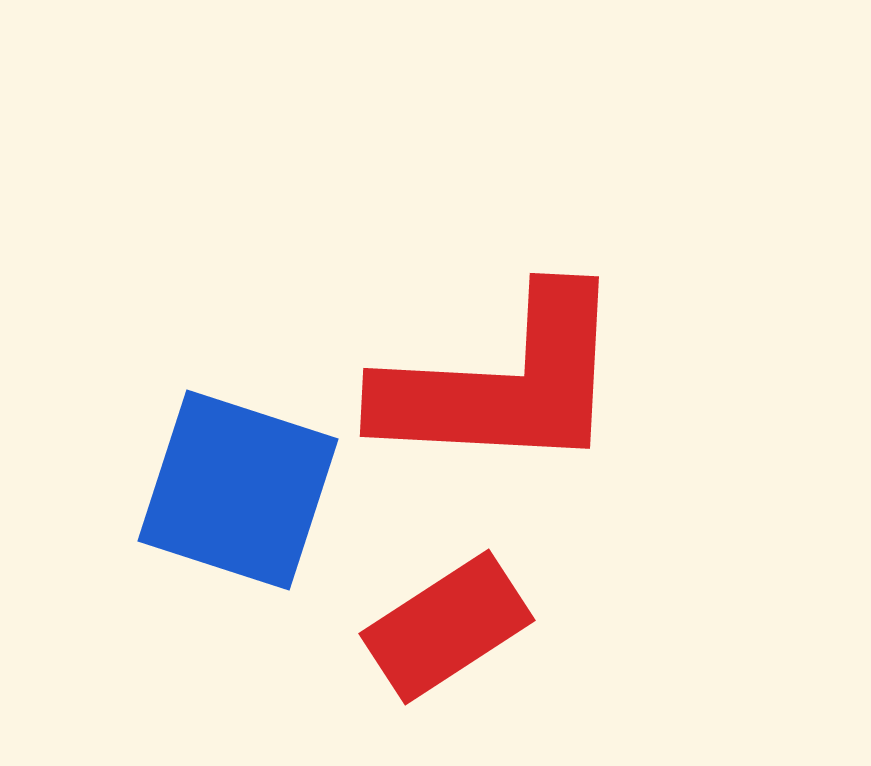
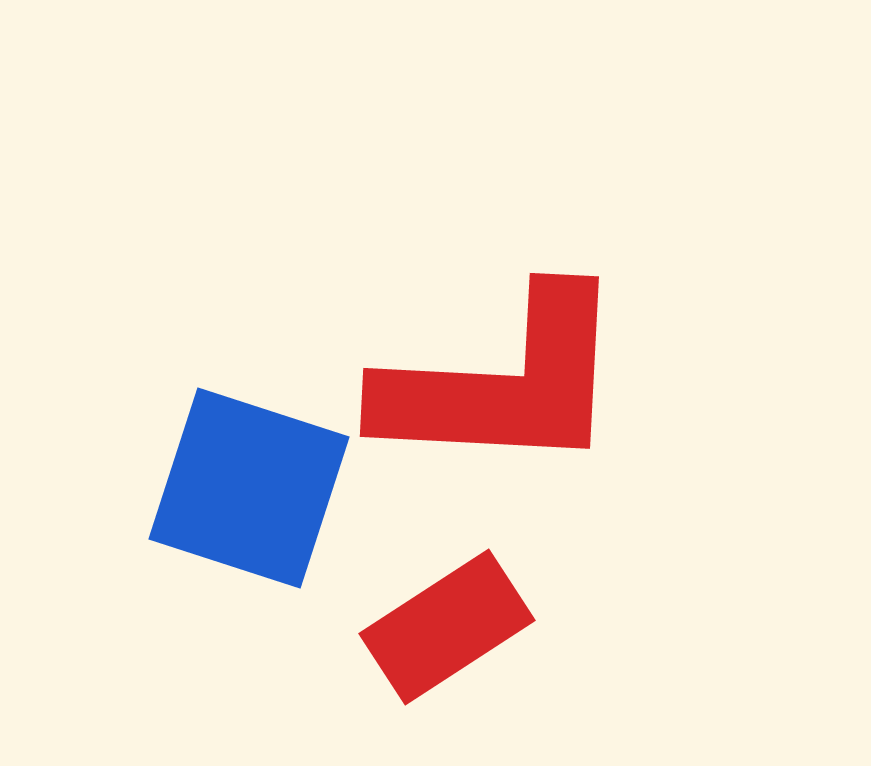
blue square: moved 11 px right, 2 px up
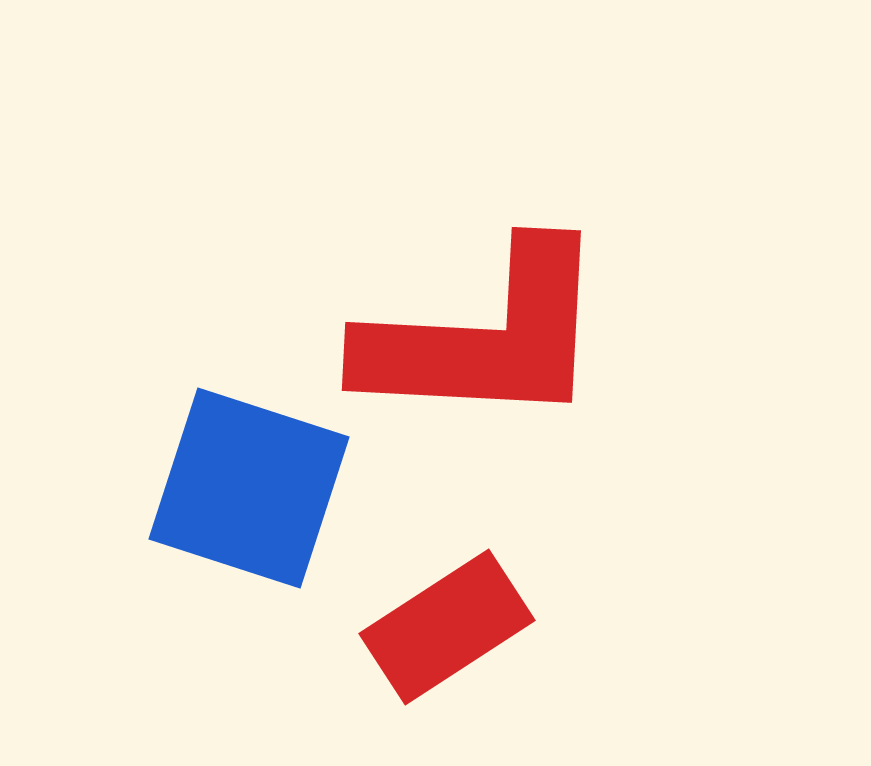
red L-shape: moved 18 px left, 46 px up
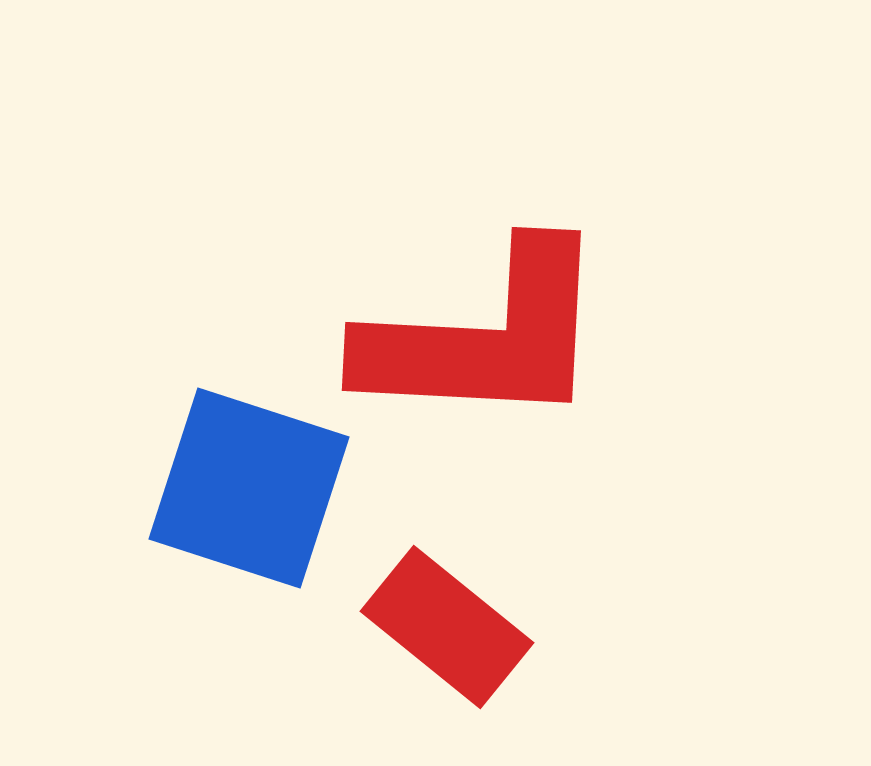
red rectangle: rotated 72 degrees clockwise
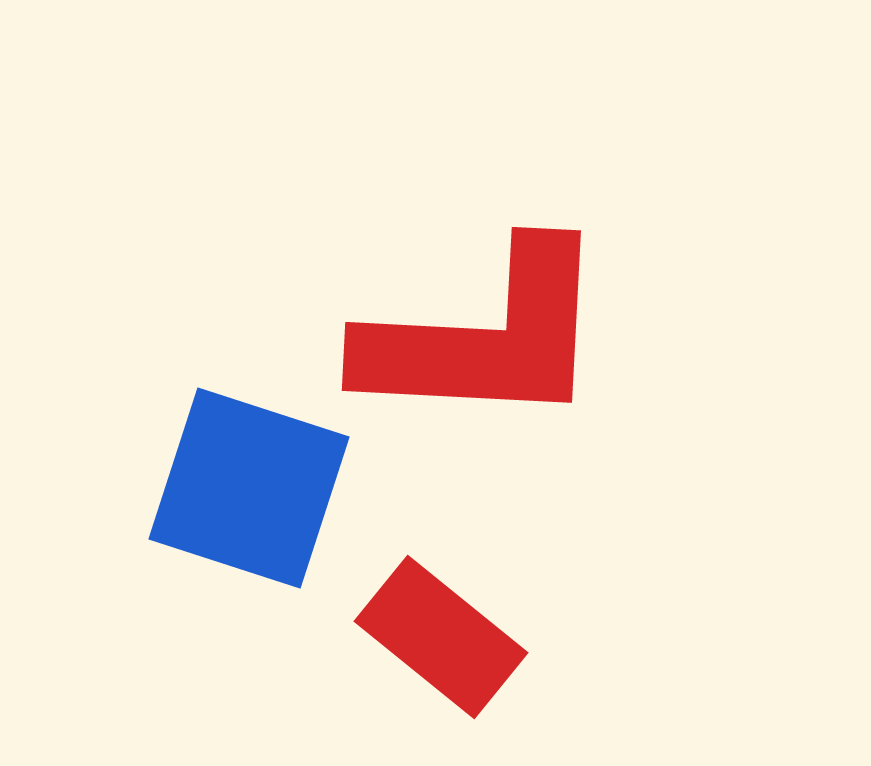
red rectangle: moved 6 px left, 10 px down
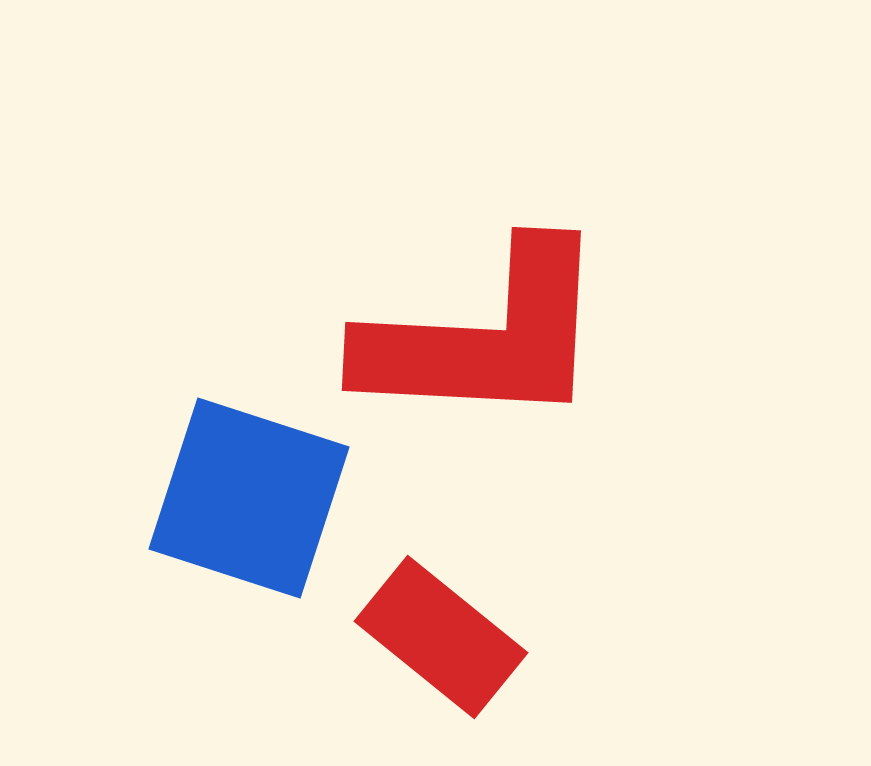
blue square: moved 10 px down
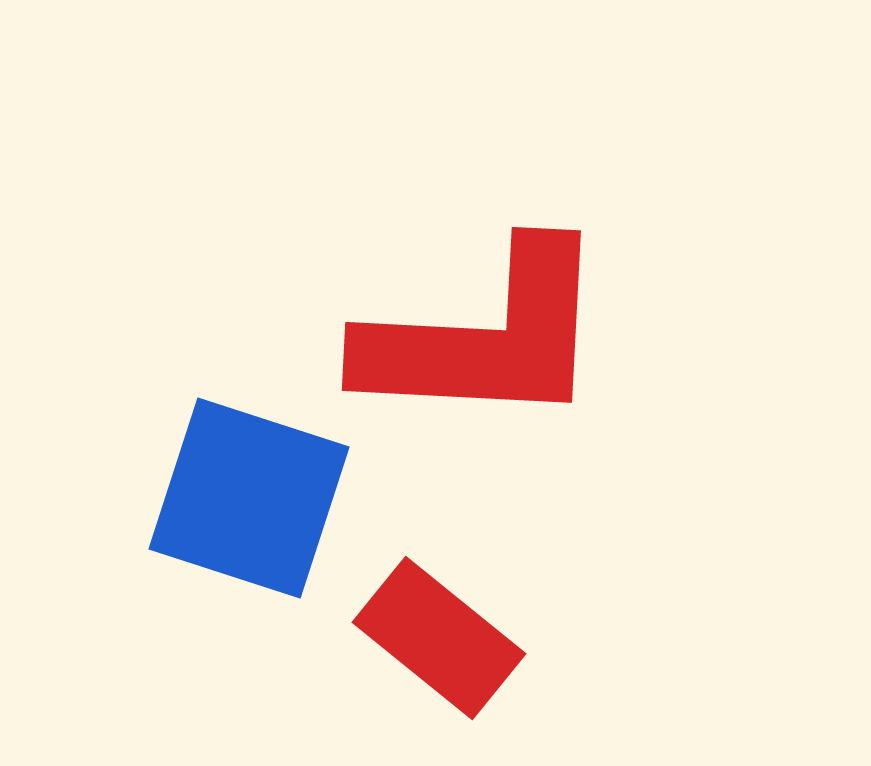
red rectangle: moved 2 px left, 1 px down
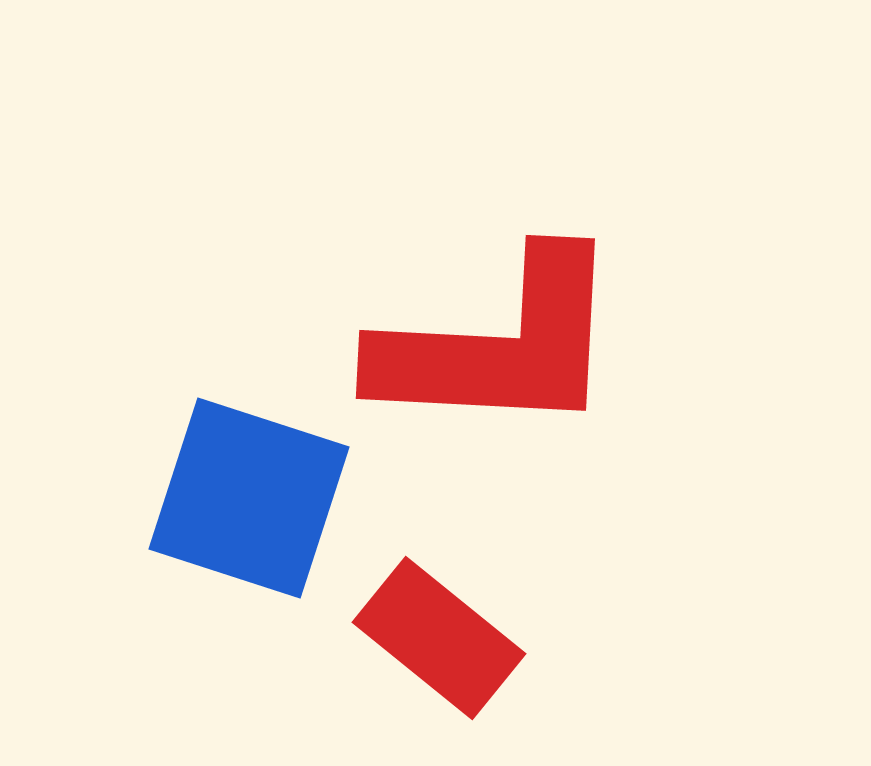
red L-shape: moved 14 px right, 8 px down
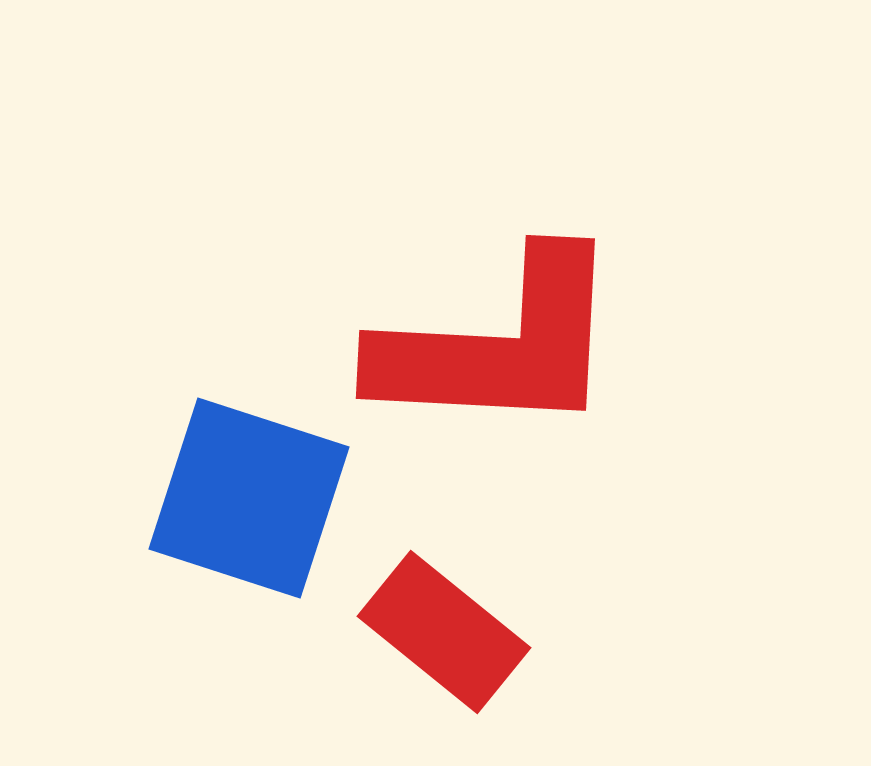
red rectangle: moved 5 px right, 6 px up
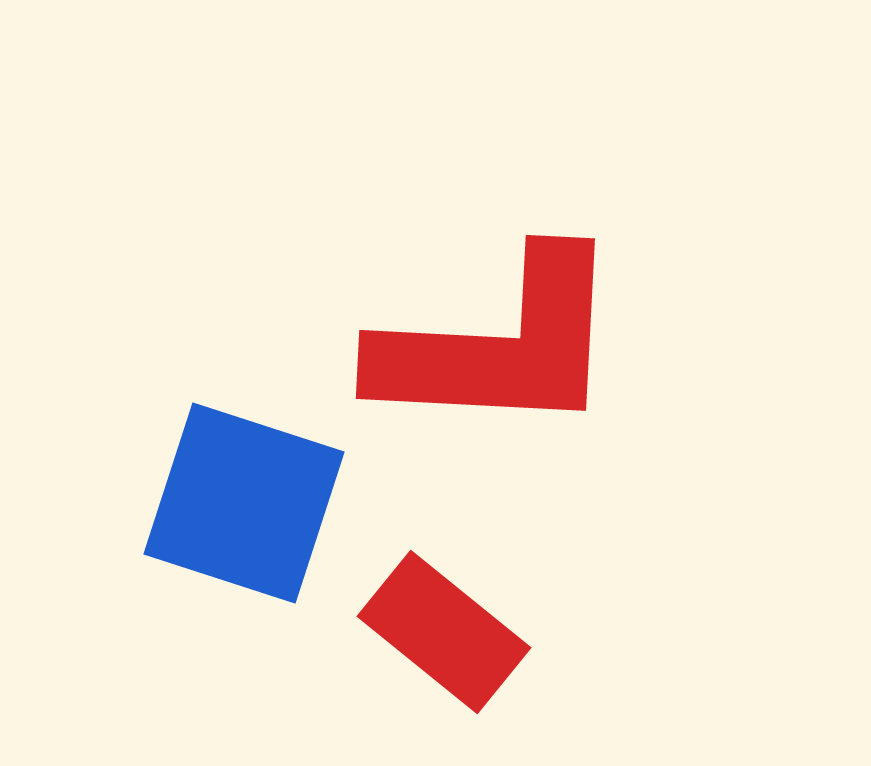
blue square: moved 5 px left, 5 px down
